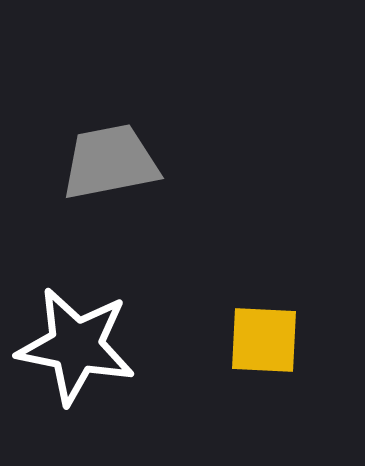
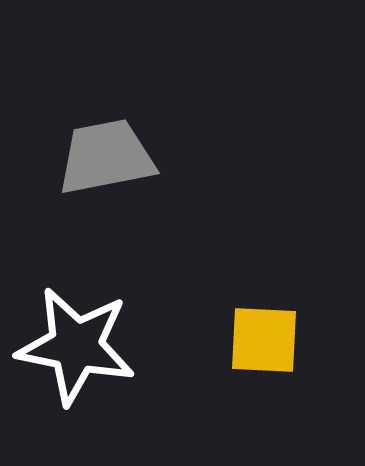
gray trapezoid: moved 4 px left, 5 px up
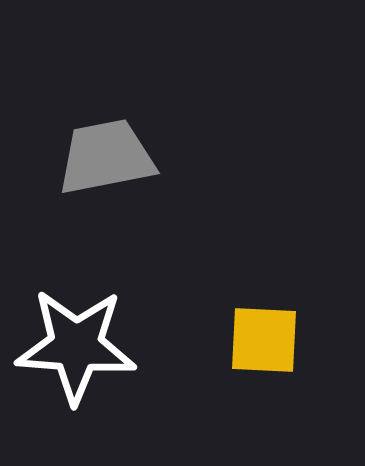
white star: rotated 7 degrees counterclockwise
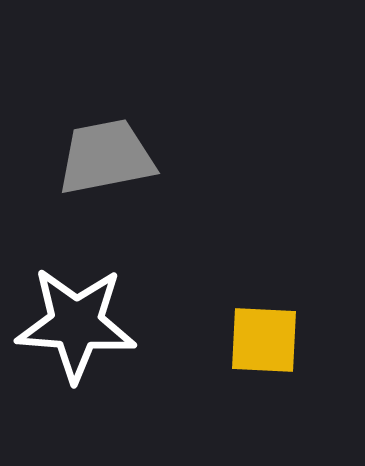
white star: moved 22 px up
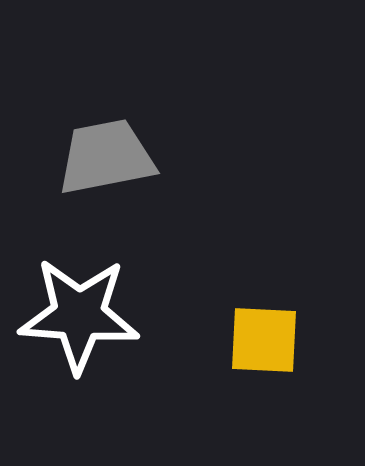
white star: moved 3 px right, 9 px up
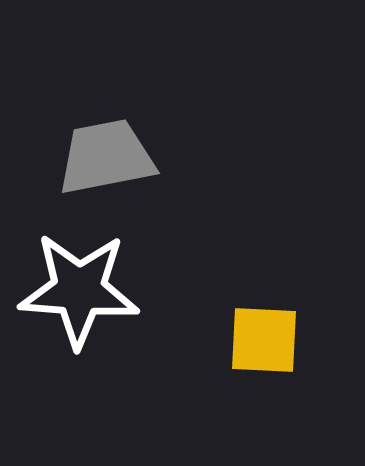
white star: moved 25 px up
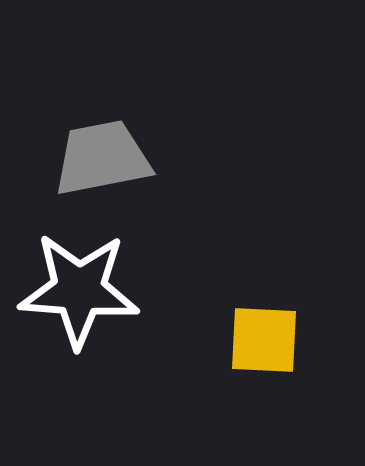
gray trapezoid: moved 4 px left, 1 px down
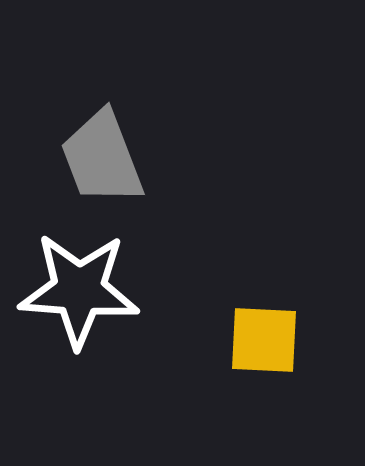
gray trapezoid: rotated 100 degrees counterclockwise
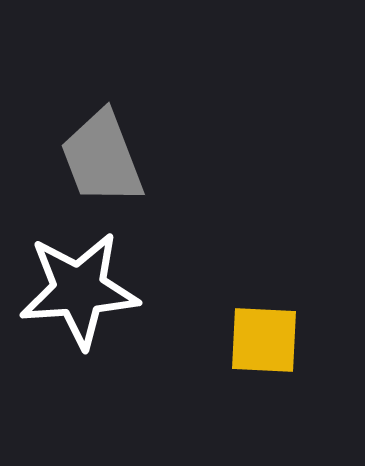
white star: rotated 8 degrees counterclockwise
